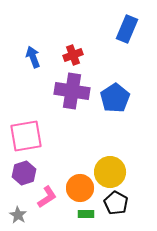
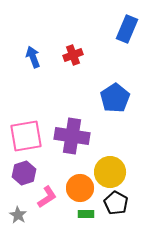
purple cross: moved 45 px down
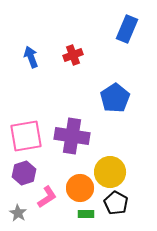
blue arrow: moved 2 px left
gray star: moved 2 px up
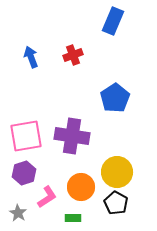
blue rectangle: moved 14 px left, 8 px up
yellow circle: moved 7 px right
orange circle: moved 1 px right, 1 px up
green rectangle: moved 13 px left, 4 px down
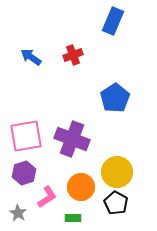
blue arrow: rotated 35 degrees counterclockwise
purple cross: moved 3 px down; rotated 12 degrees clockwise
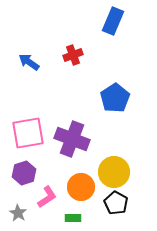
blue arrow: moved 2 px left, 5 px down
pink square: moved 2 px right, 3 px up
yellow circle: moved 3 px left
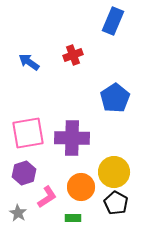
purple cross: moved 1 px up; rotated 20 degrees counterclockwise
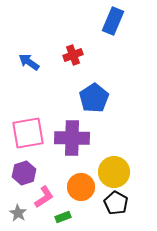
blue pentagon: moved 21 px left
pink L-shape: moved 3 px left
green rectangle: moved 10 px left, 1 px up; rotated 21 degrees counterclockwise
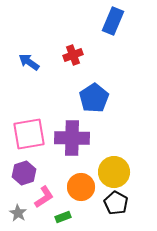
pink square: moved 1 px right, 1 px down
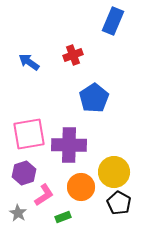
purple cross: moved 3 px left, 7 px down
pink L-shape: moved 2 px up
black pentagon: moved 3 px right
